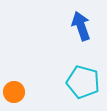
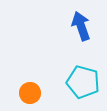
orange circle: moved 16 px right, 1 px down
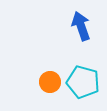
orange circle: moved 20 px right, 11 px up
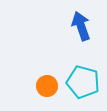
orange circle: moved 3 px left, 4 px down
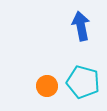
blue arrow: rotated 8 degrees clockwise
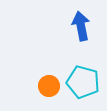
orange circle: moved 2 px right
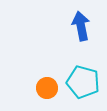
orange circle: moved 2 px left, 2 px down
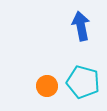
orange circle: moved 2 px up
